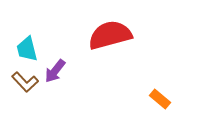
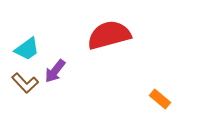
red semicircle: moved 1 px left
cyan trapezoid: rotated 112 degrees counterclockwise
brown L-shape: moved 1 px down
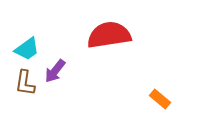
red semicircle: rotated 6 degrees clockwise
brown L-shape: rotated 52 degrees clockwise
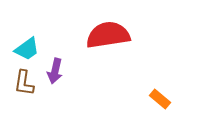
red semicircle: moved 1 px left
purple arrow: rotated 25 degrees counterclockwise
brown L-shape: moved 1 px left
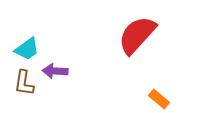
red semicircle: moved 29 px right; rotated 39 degrees counterclockwise
purple arrow: rotated 80 degrees clockwise
orange rectangle: moved 1 px left
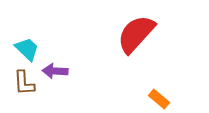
red semicircle: moved 1 px left, 1 px up
cyan trapezoid: rotated 100 degrees counterclockwise
brown L-shape: rotated 12 degrees counterclockwise
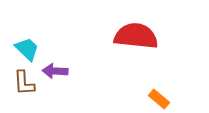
red semicircle: moved 2 px down; rotated 54 degrees clockwise
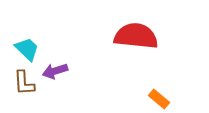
purple arrow: rotated 20 degrees counterclockwise
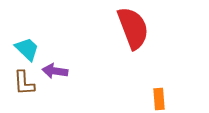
red semicircle: moved 3 px left, 8 px up; rotated 63 degrees clockwise
purple arrow: rotated 25 degrees clockwise
orange rectangle: rotated 45 degrees clockwise
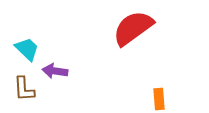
red semicircle: rotated 105 degrees counterclockwise
brown L-shape: moved 6 px down
